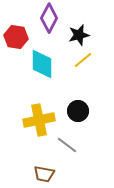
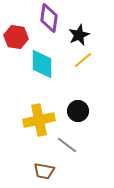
purple diamond: rotated 20 degrees counterclockwise
black star: rotated 10 degrees counterclockwise
brown trapezoid: moved 3 px up
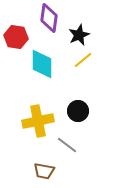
yellow cross: moved 1 px left, 1 px down
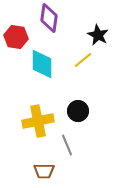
black star: moved 19 px right; rotated 20 degrees counterclockwise
gray line: rotated 30 degrees clockwise
brown trapezoid: rotated 10 degrees counterclockwise
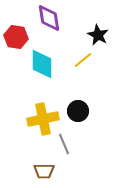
purple diamond: rotated 16 degrees counterclockwise
yellow cross: moved 5 px right, 2 px up
gray line: moved 3 px left, 1 px up
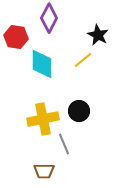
purple diamond: rotated 36 degrees clockwise
black circle: moved 1 px right
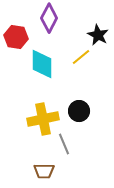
yellow line: moved 2 px left, 3 px up
